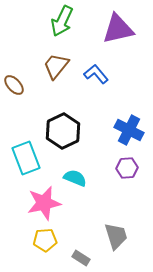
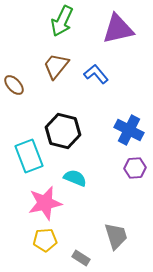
black hexagon: rotated 20 degrees counterclockwise
cyan rectangle: moved 3 px right, 2 px up
purple hexagon: moved 8 px right
pink star: moved 1 px right
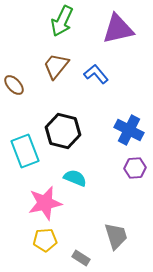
cyan rectangle: moved 4 px left, 5 px up
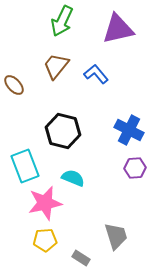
cyan rectangle: moved 15 px down
cyan semicircle: moved 2 px left
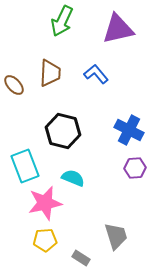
brown trapezoid: moved 6 px left, 7 px down; rotated 144 degrees clockwise
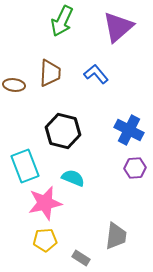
purple triangle: moved 2 px up; rotated 28 degrees counterclockwise
brown ellipse: rotated 40 degrees counterclockwise
gray trapezoid: rotated 24 degrees clockwise
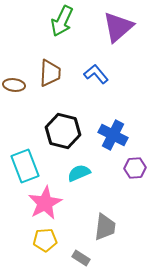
blue cross: moved 16 px left, 5 px down
cyan semicircle: moved 6 px right, 5 px up; rotated 45 degrees counterclockwise
pink star: rotated 16 degrees counterclockwise
gray trapezoid: moved 11 px left, 9 px up
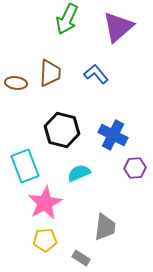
green arrow: moved 5 px right, 2 px up
brown ellipse: moved 2 px right, 2 px up
black hexagon: moved 1 px left, 1 px up
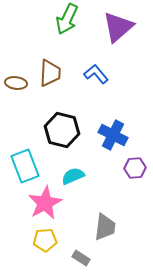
cyan semicircle: moved 6 px left, 3 px down
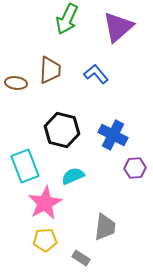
brown trapezoid: moved 3 px up
